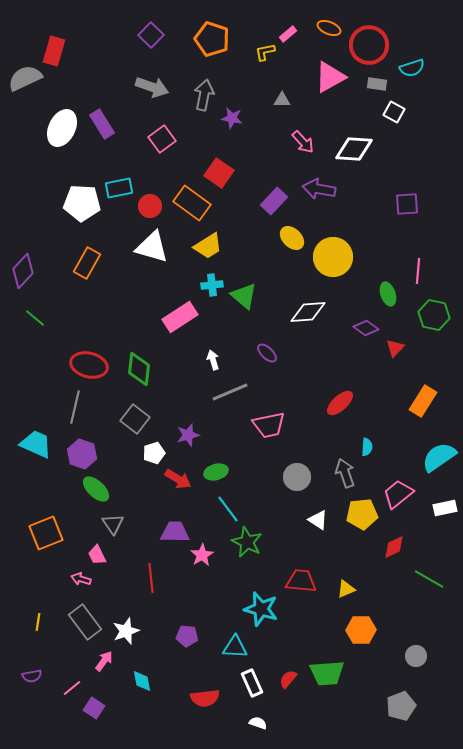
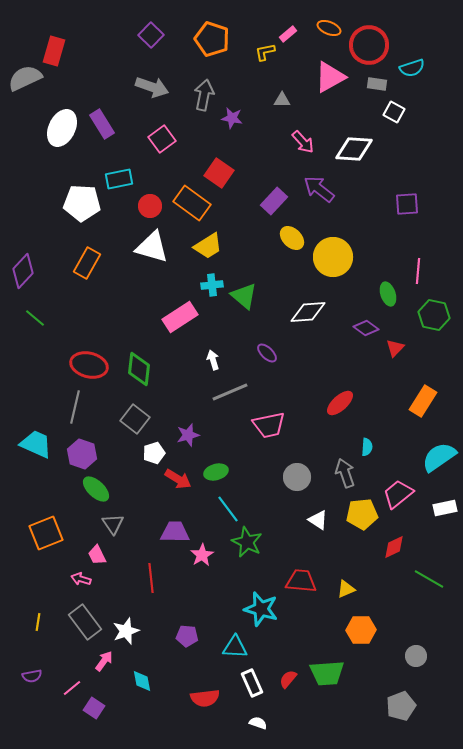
cyan rectangle at (119, 188): moved 9 px up
purple arrow at (319, 189): rotated 28 degrees clockwise
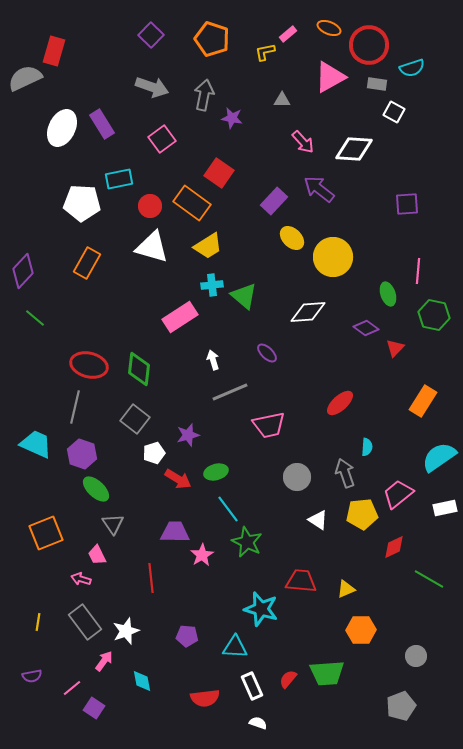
white rectangle at (252, 683): moved 3 px down
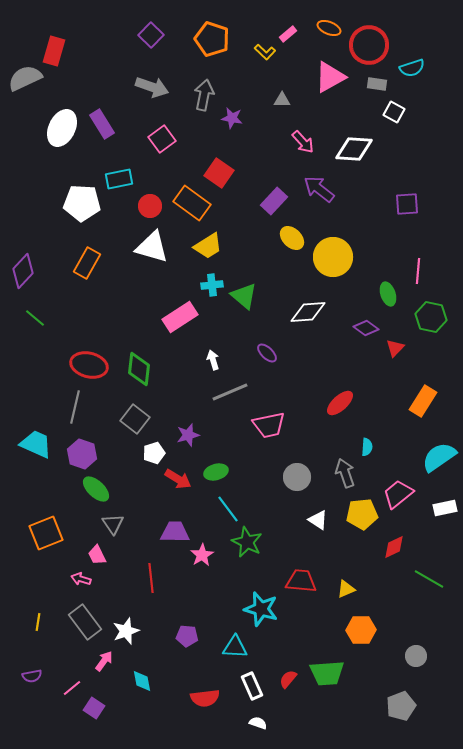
yellow L-shape at (265, 52): rotated 125 degrees counterclockwise
green hexagon at (434, 315): moved 3 px left, 2 px down
